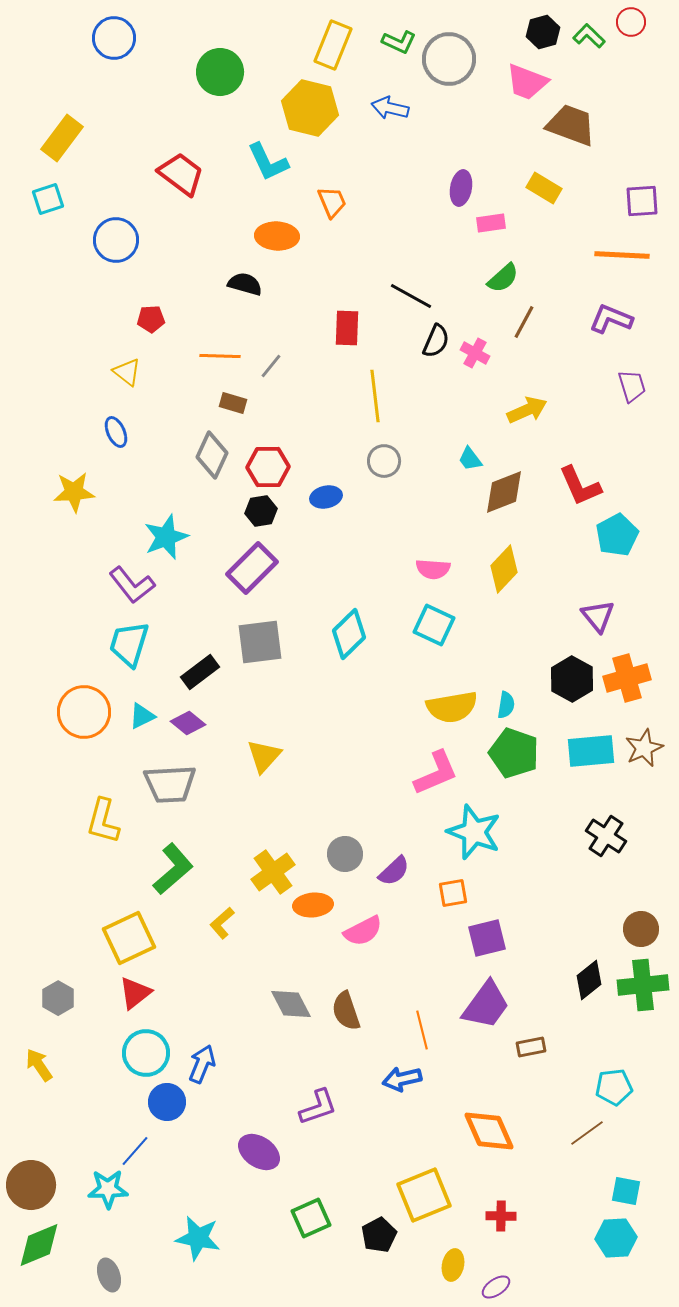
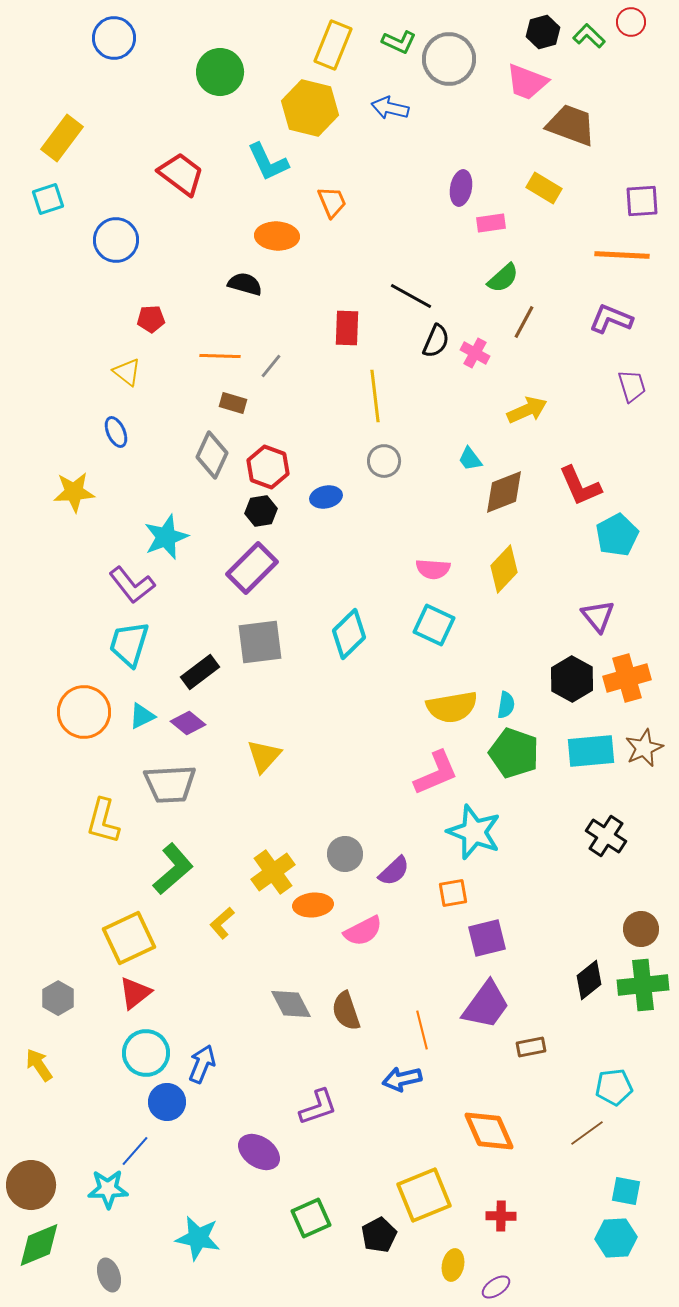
red hexagon at (268, 467): rotated 21 degrees clockwise
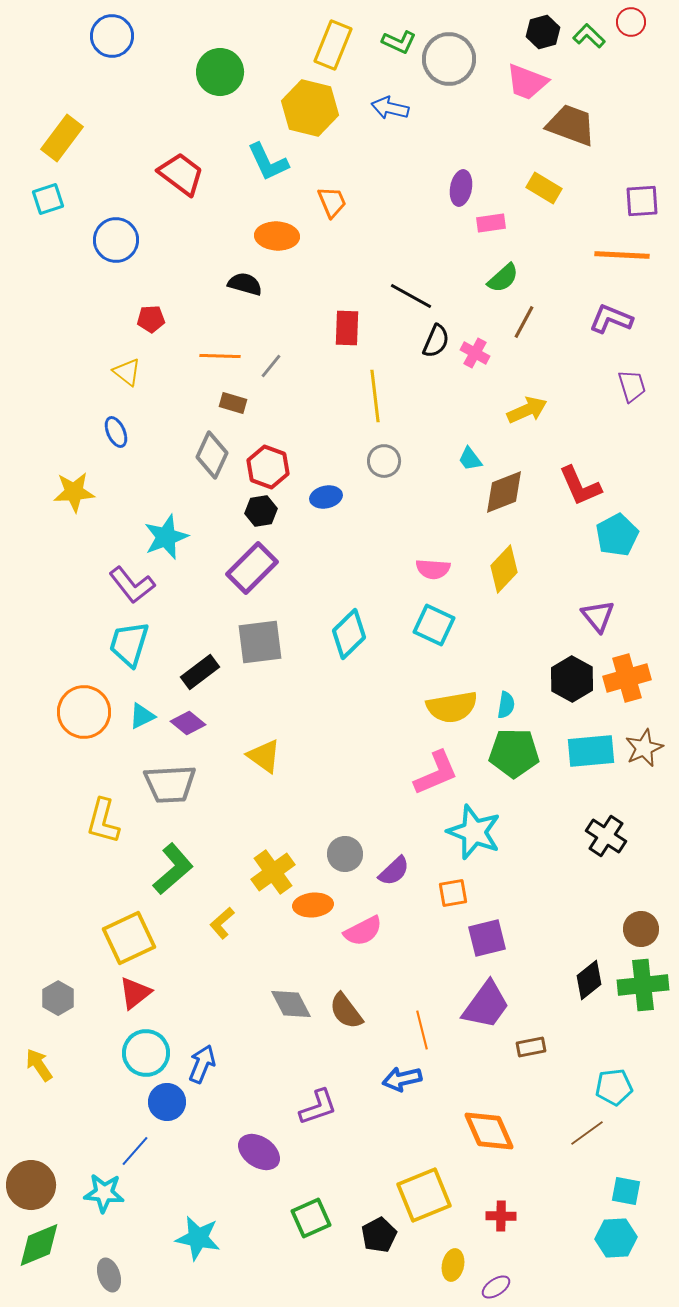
blue circle at (114, 38): moved 2 px left, 2 px up
green pentagon at (514, 753): rotated 18 degrees counterclockwise
yellow triangle at (264, 756): rotated 36 degrees counterclockwise
brown semicircle at (346, 1011): rotated 18 degrees counterclockwise
cyan star at (108, 1189): moved 4 px left, 4 px down; rotated 6 degrees clockwise
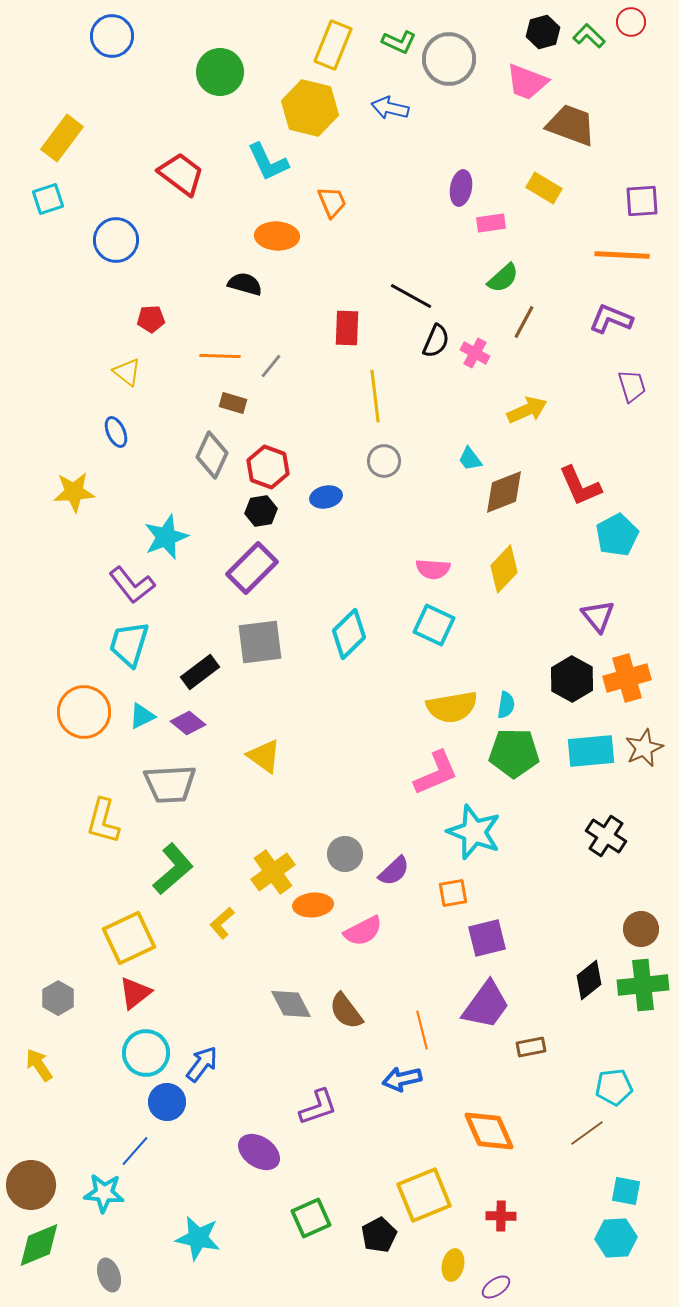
blue arrow at (202, 1064): rotated 15 degrees clockwise
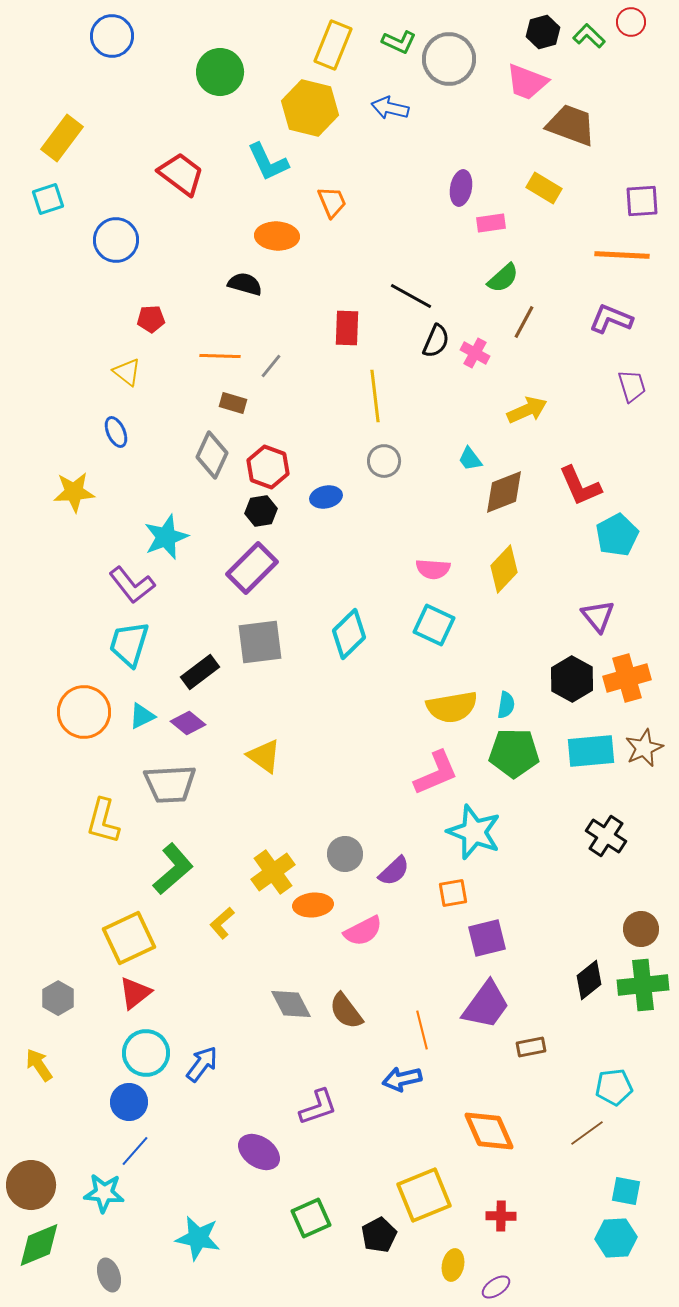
blue circle at (167, 1102): moved 38 px left
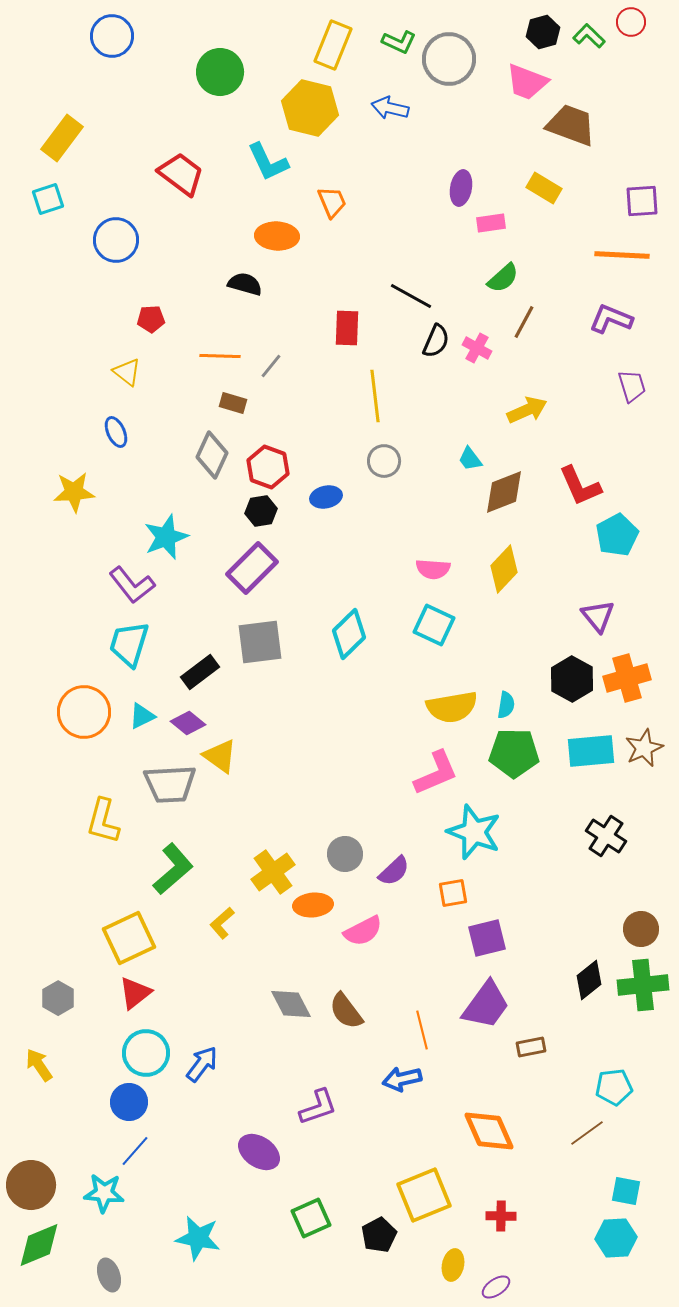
pink cross at (475, 353): moved 2 px right, 5 px up
yellow triangle at (264, 756): moved 44 px left
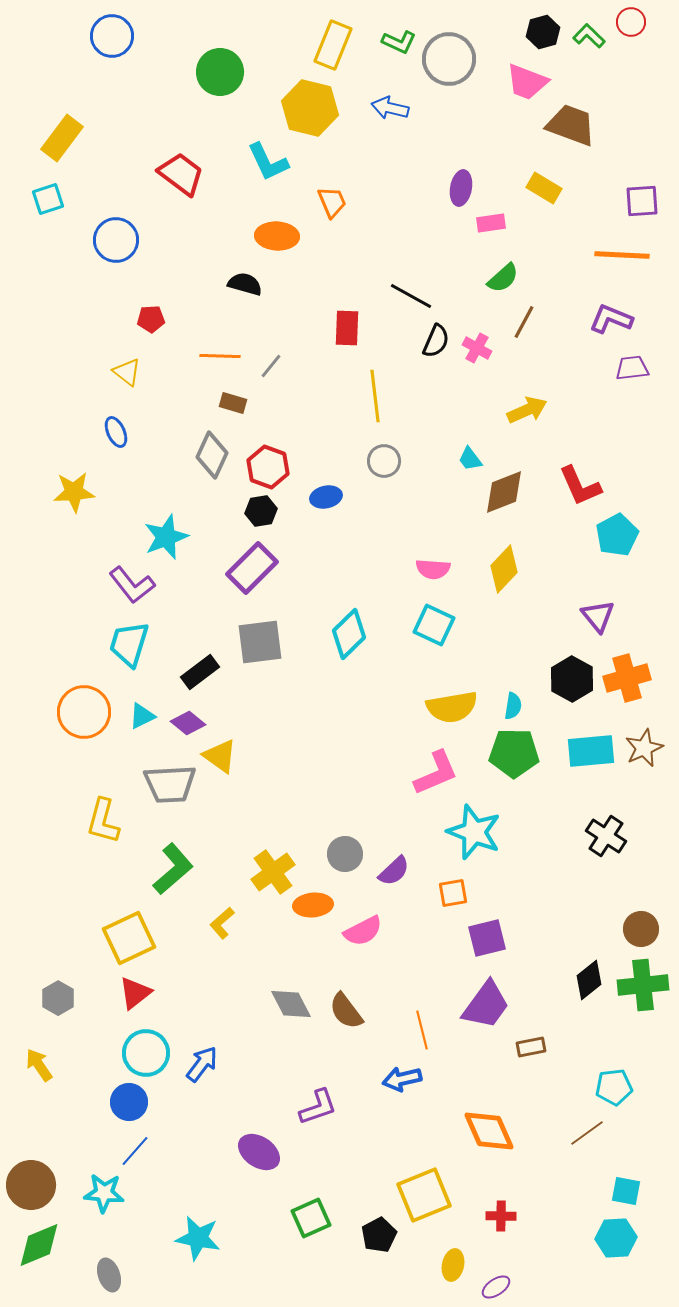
purple trapezoid at (632, 386): moved 18 px up; rotated 80 degrees counterclockwise
cyan semicircle at (506, 705): moved 7 px right, 1 px down
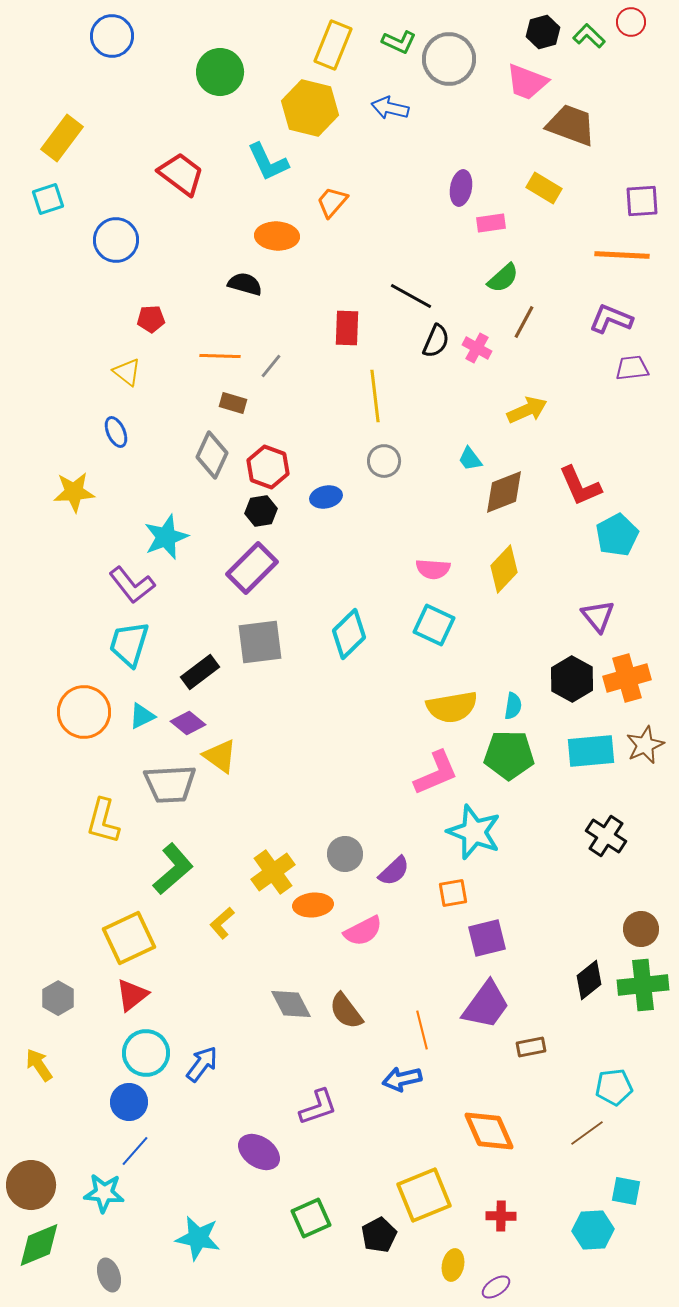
orange trapezoid at (332, 202): rotated 116 degrees counterclockwise
brown star at (644, 748): moved 1 px right, 3 px up
green pentagon at (514, 753): moved 5 px left, 2 px down
red triangle at (135, 993): moved 3 px left, 2 px down
cyan hexagon at (616, 1238): moved 23 px left, 8 px up
